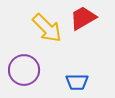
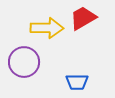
yellow arrow: rotated 44 degrees counterclockwise
purple circle: moved 8 px up
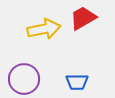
yellow arrow: moved 3 px left, 1 px down; rotated 12 degrees counterclockwise
purple circle: moved 17 px down
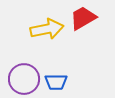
yellow arrow: moved 3 px right
blue trapezoid: moved 21 px left
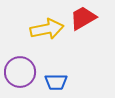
purple circle: moved 4 px left, 7 px up
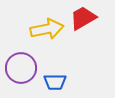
purple circle: moved 1 px right, 4 px up
blue trapezoid: moved 1 px left
